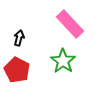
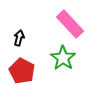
green star: moved 3 px up
red pentagon: moved 5 px right, 1 px down
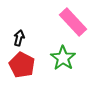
pink rectangle: moved 3 px right, 2 px up
red pentagon: moved 6 px up
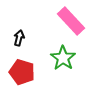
pink rectangle: moved 2 px left, 1 px up
red pentagon: moved 7 px down; rotated 10 degrees counterclockwise
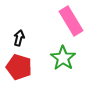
pink rectangle: rotated 12 degrees clockwise
red pentagon: moved 3 px left, 5 px up
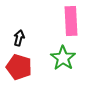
pink rectangle: rotated 28 degrees clockwise
